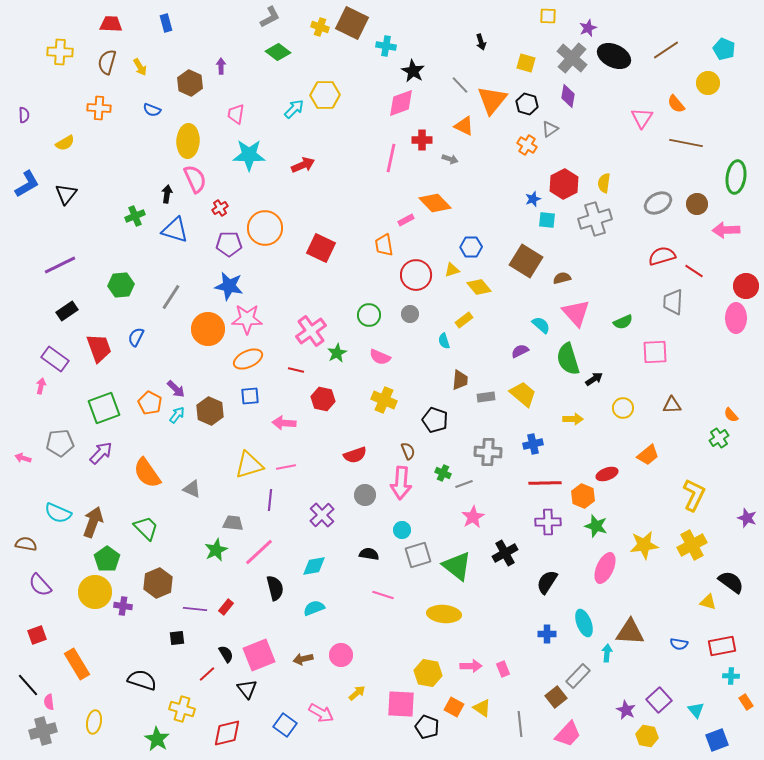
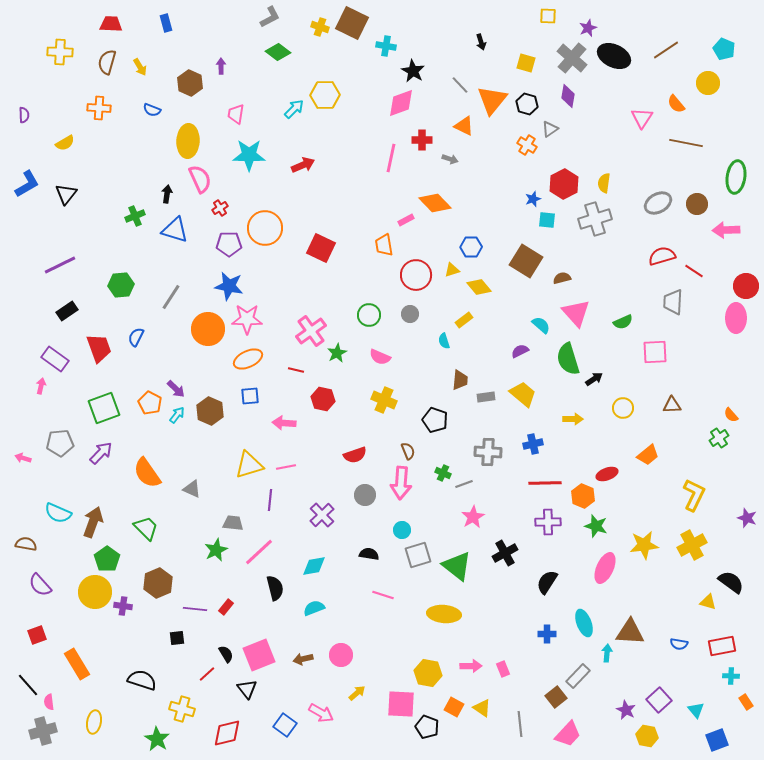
pink semicircle at (195, 179): moved 5 px right
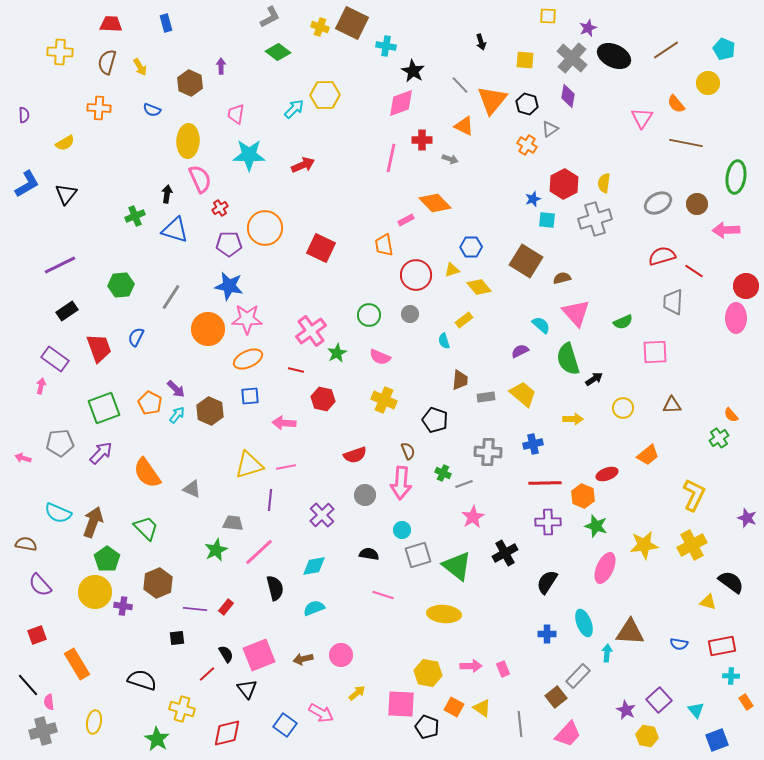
yellow square at (526, 63): moved 1 px left, 3 px up; rotated 12 degrees counterclockwise
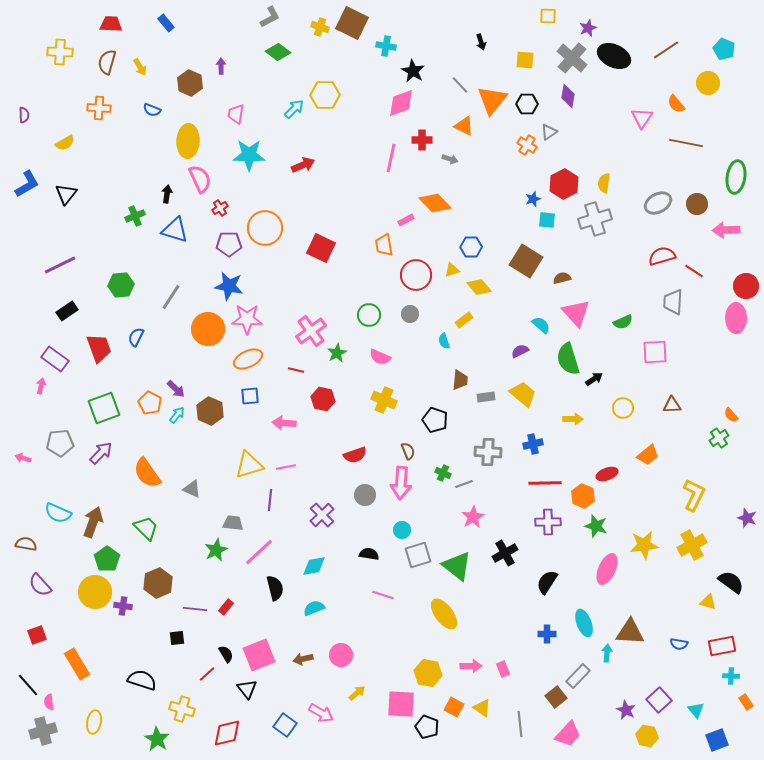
blue rectangle at (166, 23): rotated 24 degrees counterclockwise
black hexagon at (527, 104): rotated 15 degrees counterclockwise
gray triangle at (550, 129): moved 1 px left, 3 px down
pink ellipse at (605, 568): moved 2 px right, 1 px down
yellow ellipse at (444, 614): rotated 48 degrees clockwise
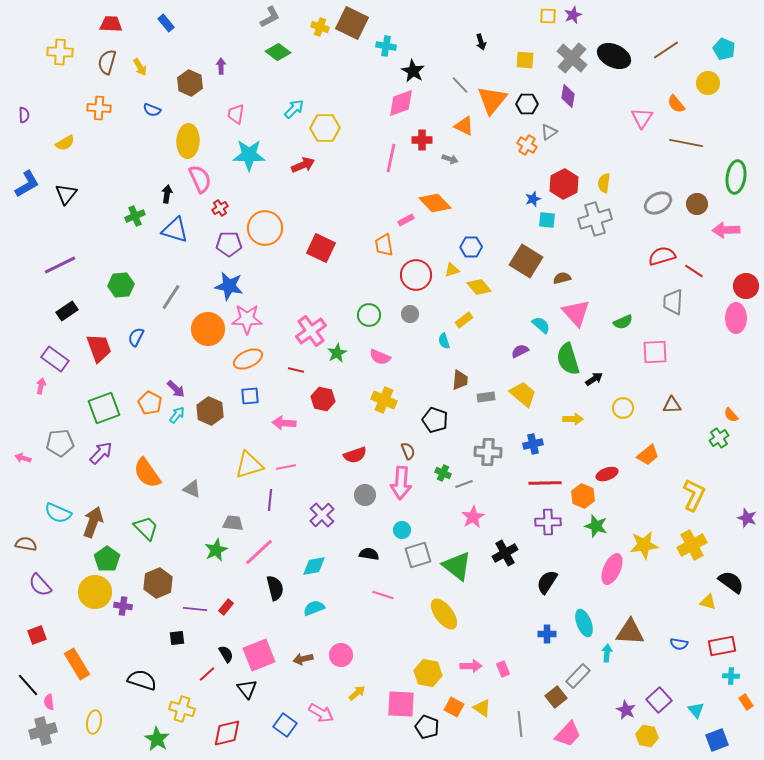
purple star at (588, 28): moved 15 px left, 13 px up
yellow hexagon at (325, 95): moved 33 px down
pink ellipse at (607, 569): moved 5 px right
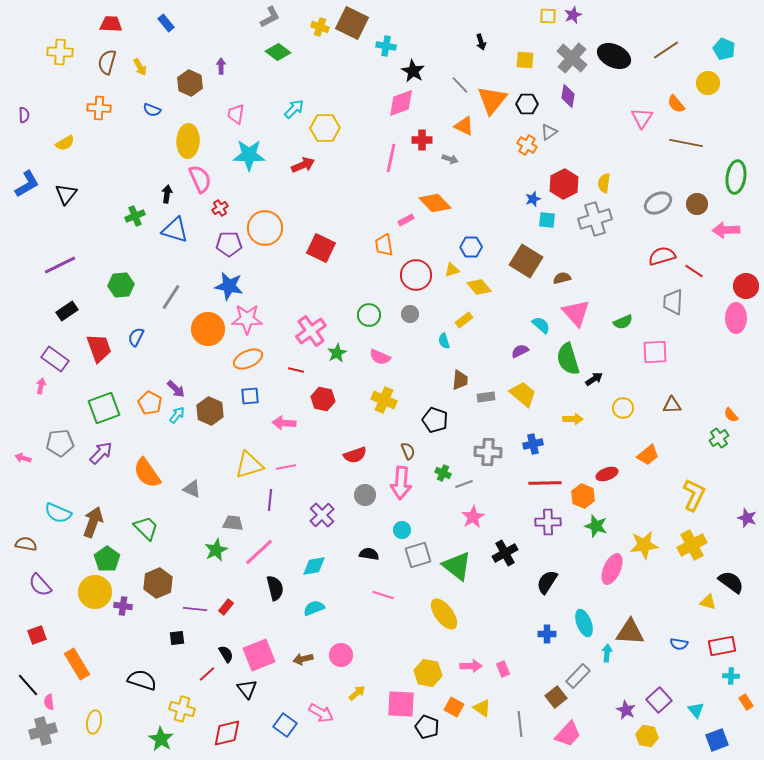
green star at (157, 739): moved 4 px right
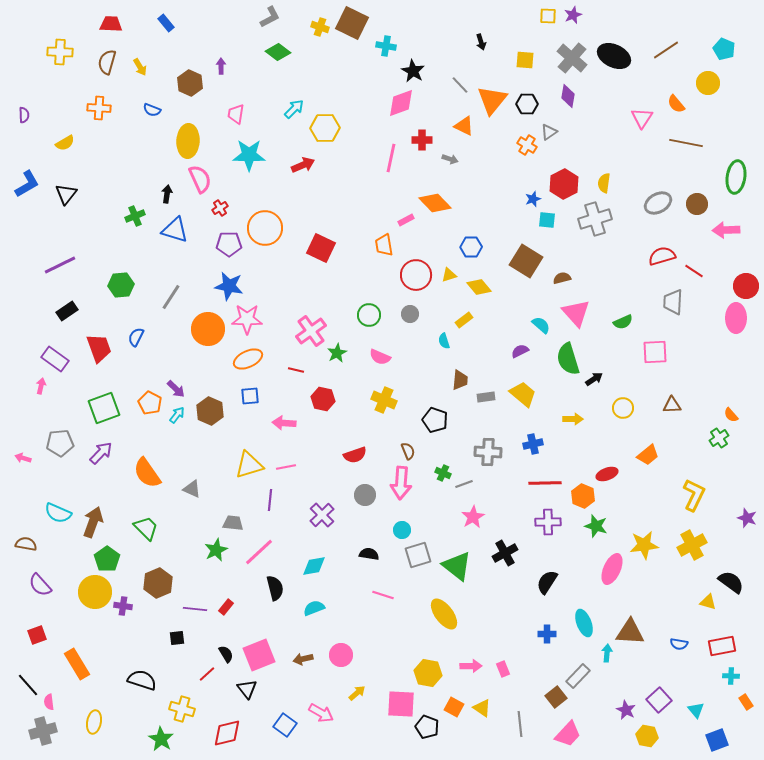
yellow triangle at (452, 270): moved 3 px left, 5 px down
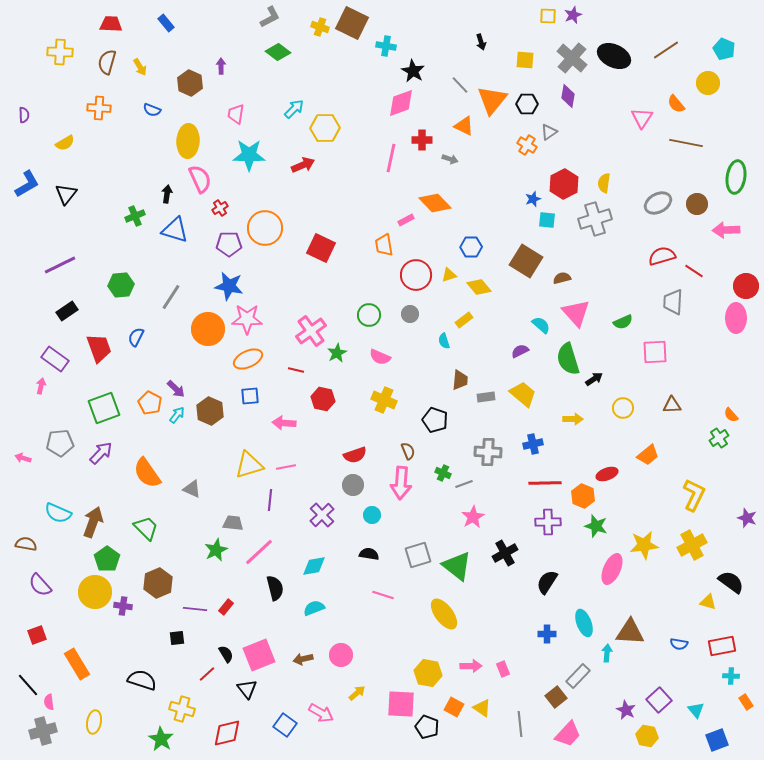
gray circle at (365, 495): moved 12 px left, 10 px up
cyan circle at (402, 530): moved 30 px left, 15 px up
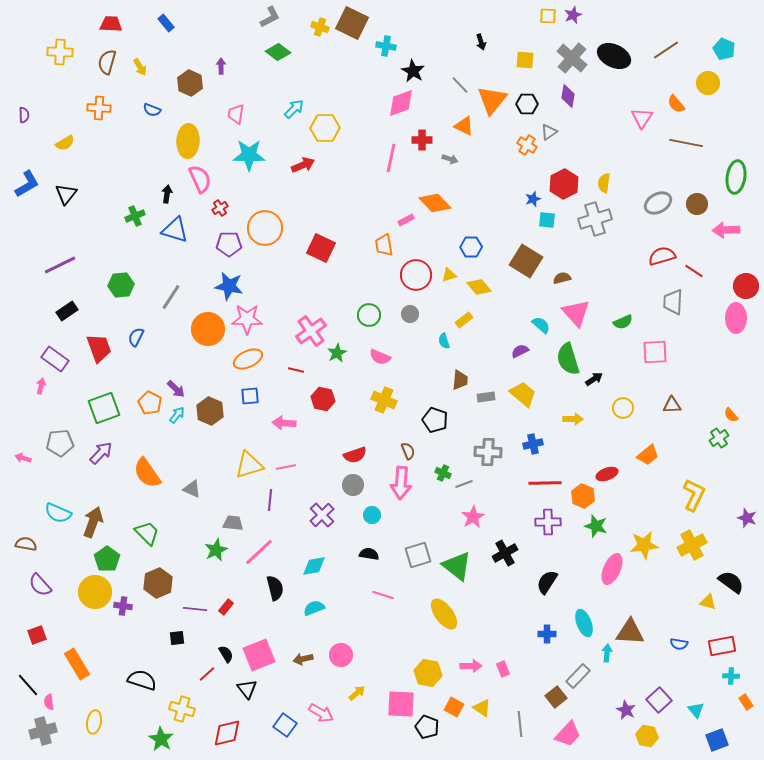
green trapezoid at (146, 528): moved 1 px right, 5 px down
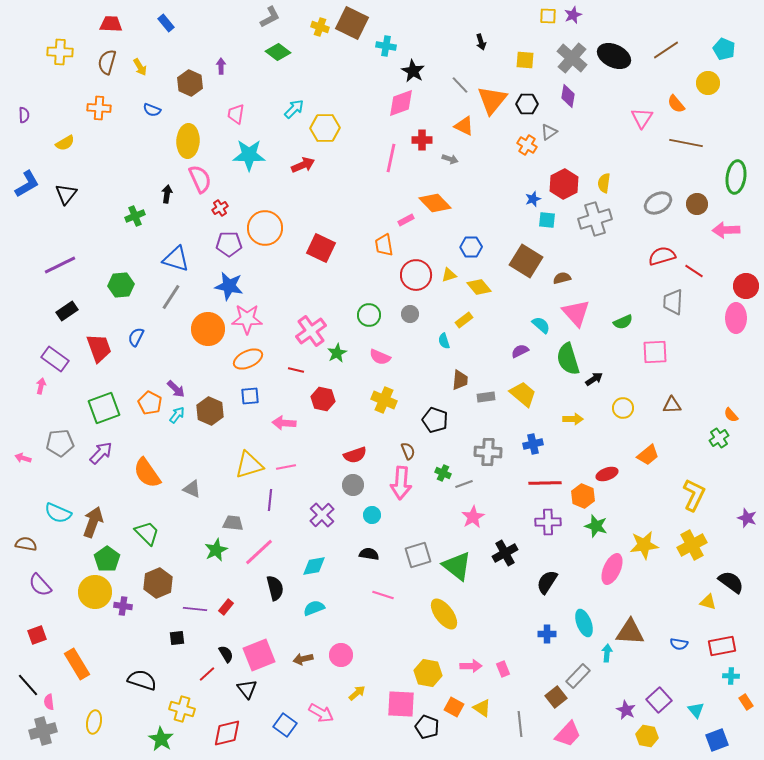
blue triangle at (175, 230): moved 1 px right, 29 px down
